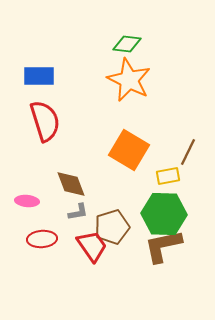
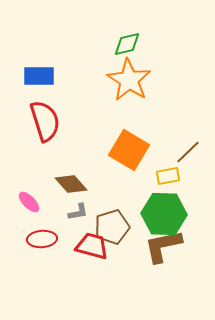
green diamond: rotated 20 degrees counterclockwise
orange star: rotated 6 degrees clockwise
brown line: rotated 20 degrees clockwise
brown diamond: rotated 20 degrees counterclockwise
pink ellipse: moved 2 px right, 1 px down; rotated 40 degrees clockwise
red trapezoid: rotated 40 degrees counterclockwise
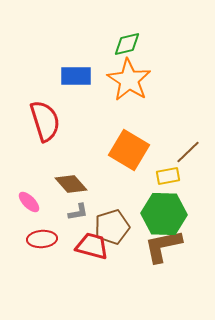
blue rectangle: moved 37 px right
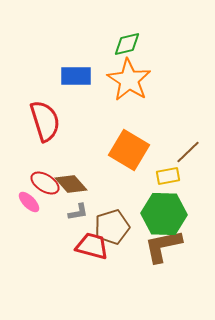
red ellipse: moved 3 px right, 56 px up; rotated 36 degrees clockwise
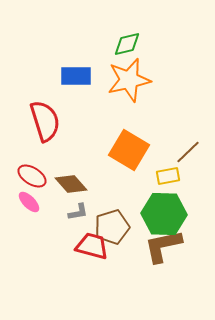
orange star: rotated 27 degrees clockwise
red ellipse: moved 13 px left, 7 px up
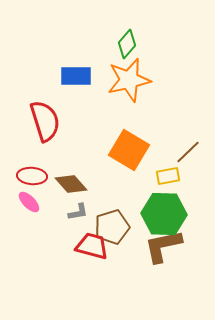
green diamond: rotated 36 degrees counterclockwise
red ellipse: rotated 28 degrees counterclockwise
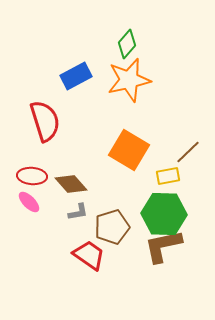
blue rectangle: rotated 28 degrees counterclockwise
red trapezoid: moved 3 px left, 9 px down; rotated 20 degrees clockwise
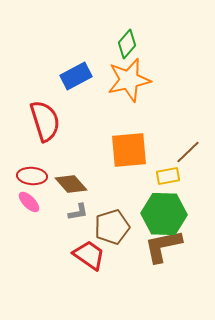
orange square: rotated 36 degrees counterclockwise
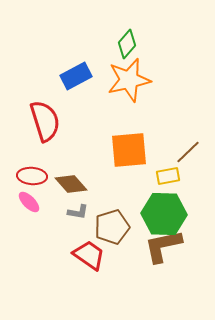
gray L-shape: rotated 20 degrees clockwise
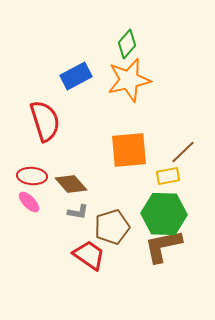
brown line: moved 5 px left
